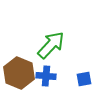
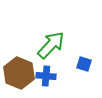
blue square: moved 15 px up; rotated 28 degrees clockwise
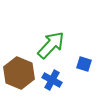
blue cross: moved 6 px right, 4 px down; rotated 24 degrees clockwise
